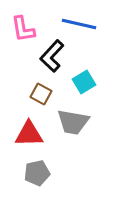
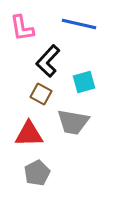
pink L-shape: moved 1 px left, 1 px up
black L-shape: moved 4 px left, 5 px down
cyan square: rotated 15 degrees clockwise
gray pentagon: rotated 15 degrees counterclockwise
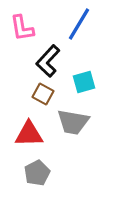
blue line: rotated 72 degrees counterclockwise
brown square: moved 2 px right
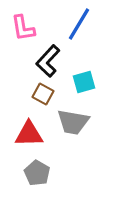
pink L-shape: moved 1 px right
gray pentagon: rotated 15 degrees counterclockwise
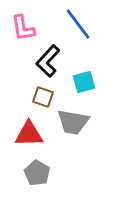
blue line: moved 1 px left; rotated 68 degrees counterclockwise
brown square: moved 3 px down; rotated 10 degrees counterclockwise
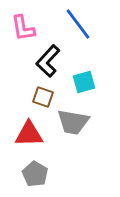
gray pentagon: moved 2 px left, 1 px down
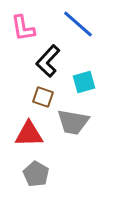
blue line: rotated 12 degrees counterclockwise
gray pentagon: moved 1 px right
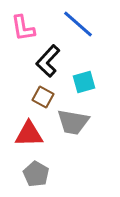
brown square: rotated 10 degrees clockwise
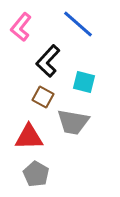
pink L-shape: moved 2 px left, 1 px up; rotated 48 degrees clockwise
cyan square: rotated 30 degrees clockwise
red triangle: moved 3 px down
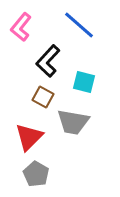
blue line: moved 1 px right, 1 px down
red triangle: rotated 44 degrees counterclockwise
